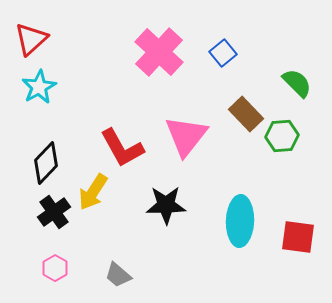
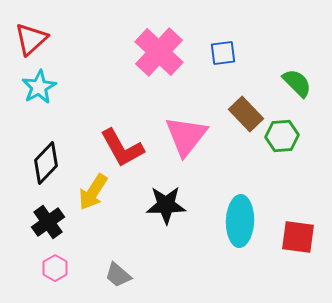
blue square: rotated 32 degrees clockwise
black cross: moved 6 px left, 10 px down
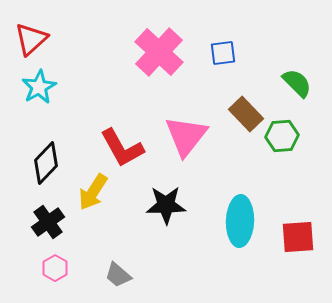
red square: rotated 12 degrees counterclockwise
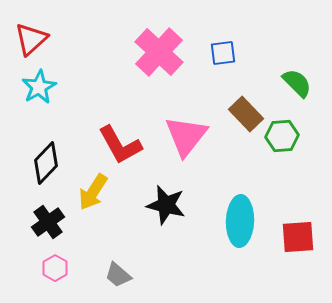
red L-shape: moved 2 px left, 3 px up
black star: rotated 15 degrees clockwise
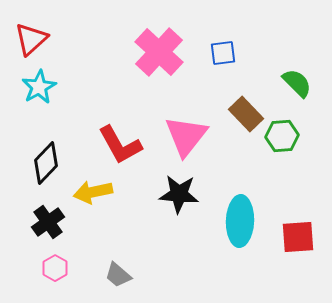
yellow arrow: rotated 45 degrees clockwise
black star: moved 13 px right, 11 px up; rotated 9 degrees counterclockwise
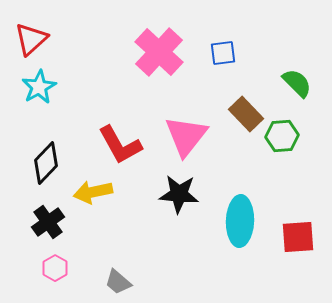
gray trapezoid: moved 7 px down
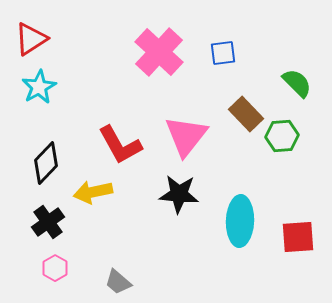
red triangle: rotated 9 degrees clockwise
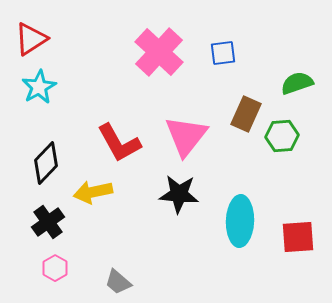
green semicircle: rotated 64 degrees counterclockwise
brown rectangle: rotated 68 degrees clockwise
red L-shape: moved 1 px left, 2 px up
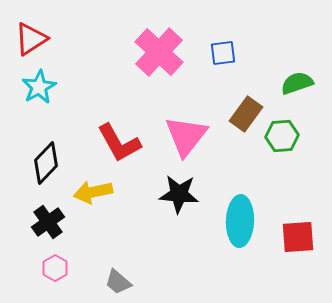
brown rectangle: rotated 12 degrees clockwise
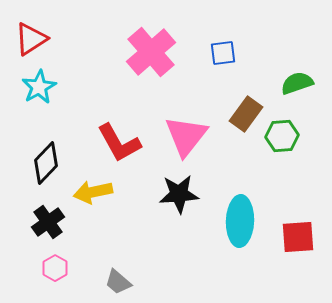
pink cross: moved 8 px left; rotated 6 degrees clockwise
black star: rotated 9 degrees counterclockwise
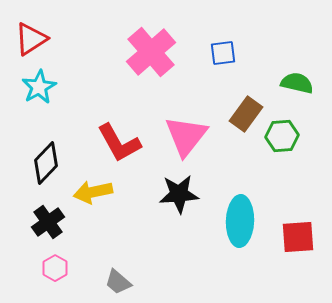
green semicircle: rotated 32 degrees clockwise
